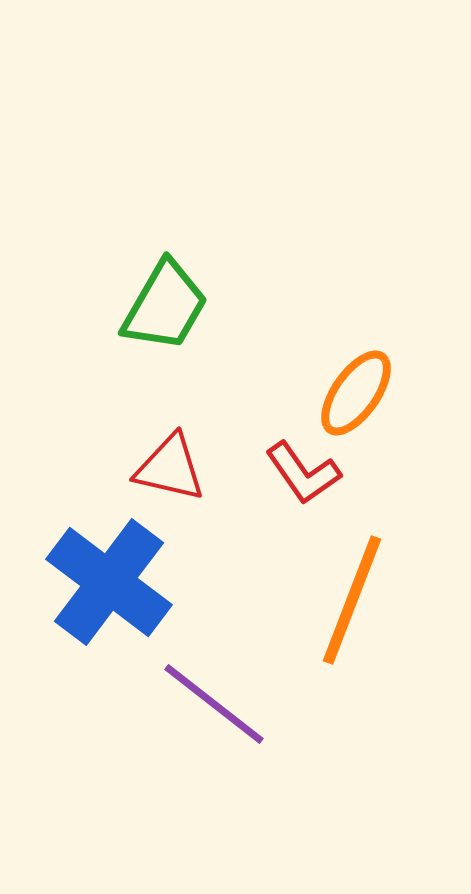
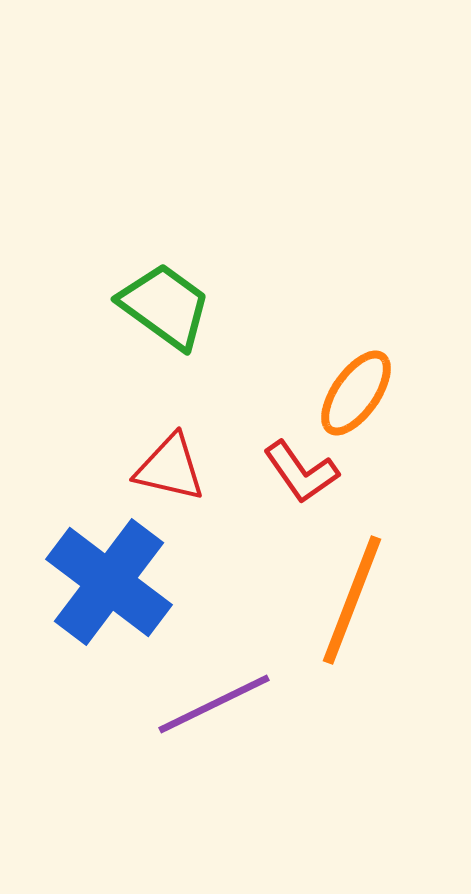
green trapezoid: rotated 84 degrees counterclockwise
red L-shape: moved 2 px left, 1 px up
purple line: rotated 64 degrees counterclockwise
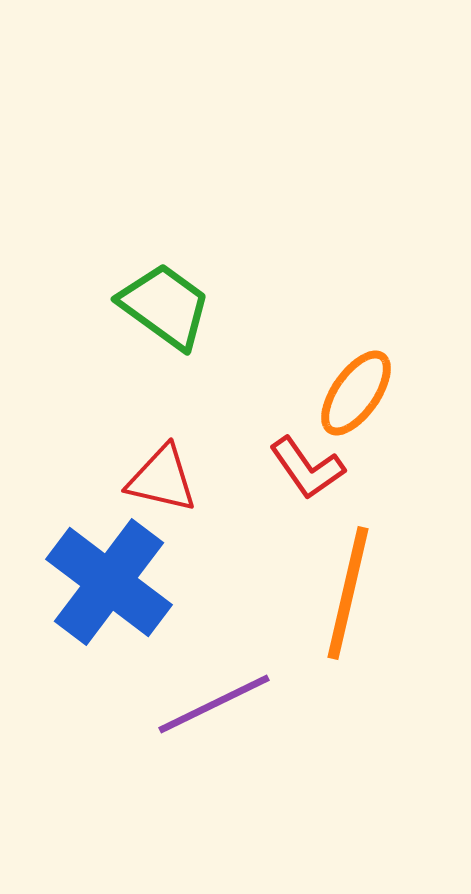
red triangle: moved 8 px left, 11 px down
red L-shape: moved 6 px right, 4 px up
orange line: moved 4 px left, 7 px up; rotated 8 degrees counterclockwise
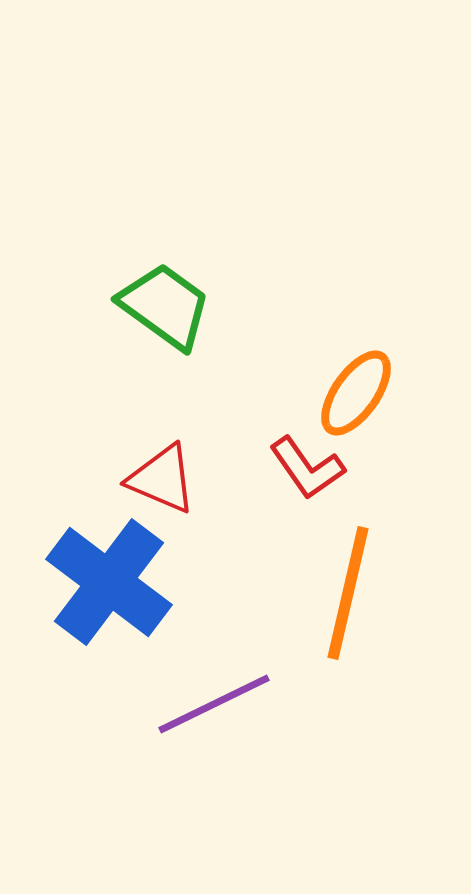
red triangle: rotated 10 degrees clockwise
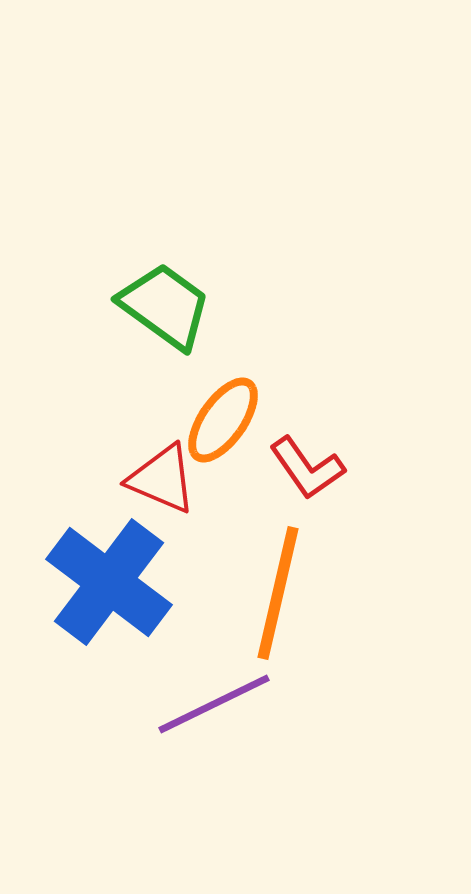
orange ellipse: moved 133 px left, 27 px down
orange line: moved 70 px left
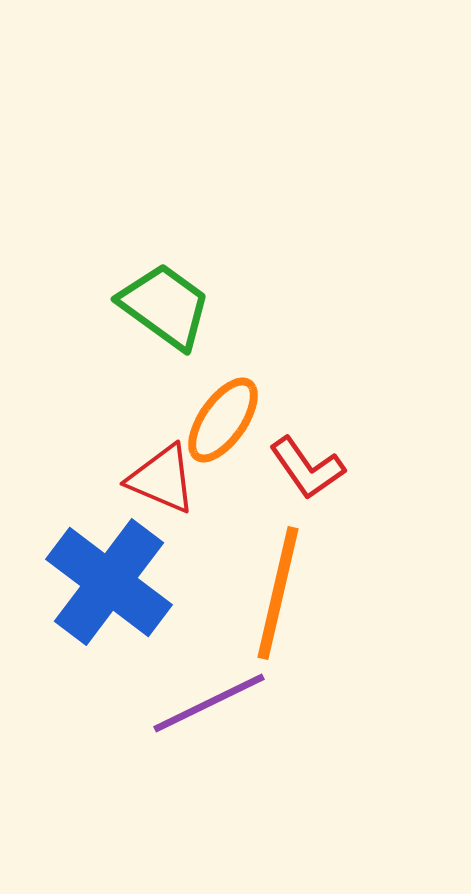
purple line: moved 5 px left, 1 px up
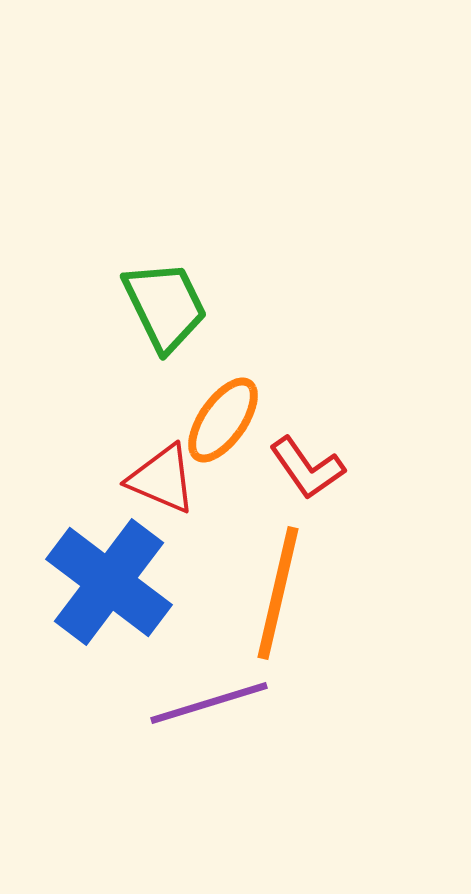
green trapezoid: rotated 28 degrees clockwise
purple line: rotated 9 degrees clockwise
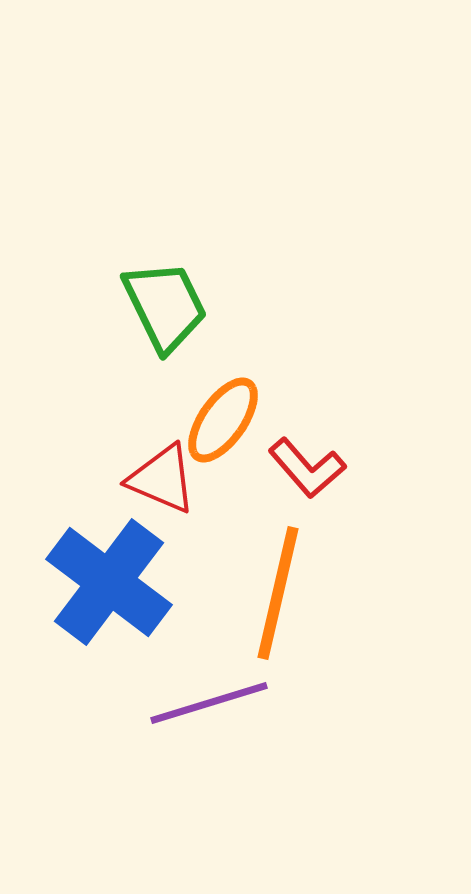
red L-shape: rotated 6 degrees counterclockwise
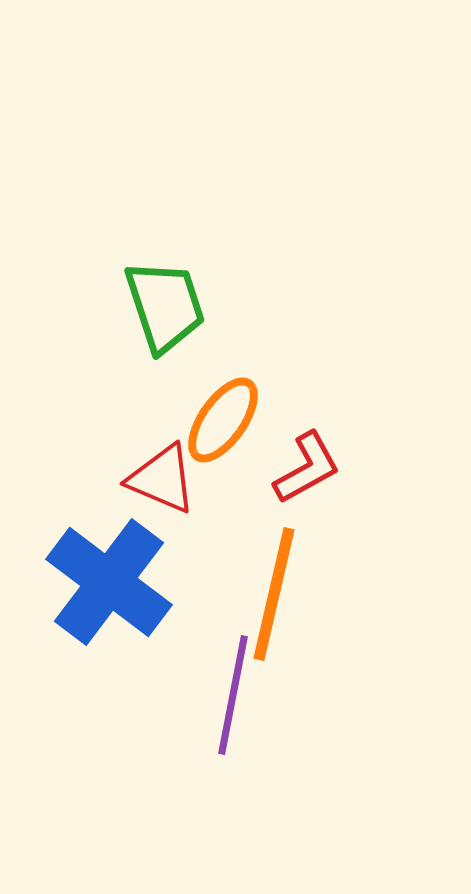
green trapezoid: rotated 8 degrees clockwise
red L-shape: rotated 78 degrees counterclockwise
orange line: moved 4 px left, 1 px down
purple line: moved 24 px right, 8 px up; rotated 62 degrees counterclockwise
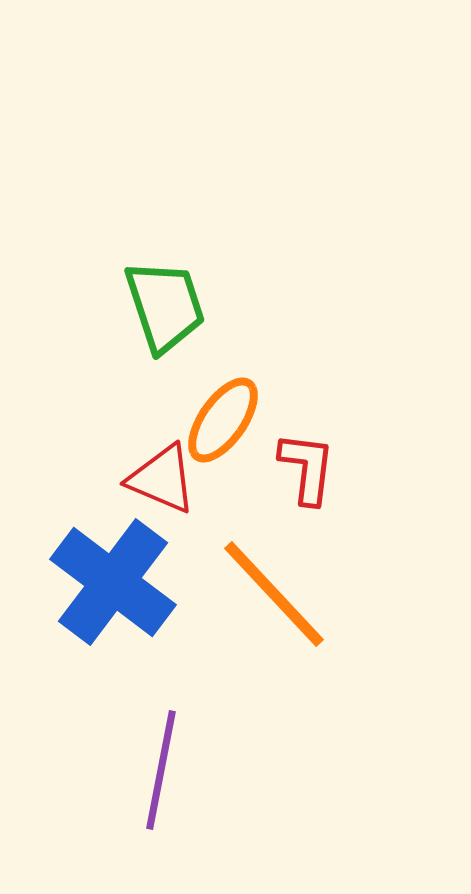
red L-shape: rotated 54 degrees counterclockwise
blue cross: moved 4 px right
orange line: rotated 56 degrees counterclockwise
purple line: moved 72 px left, 75 px down
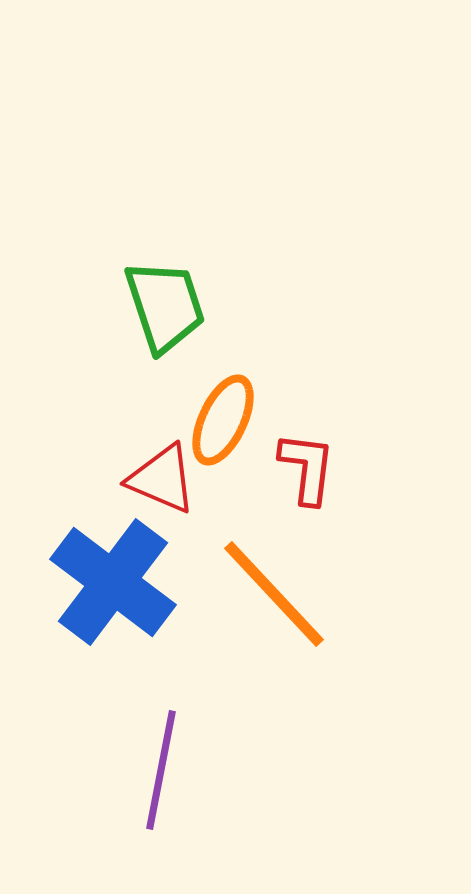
orange ellipse: rotated 10 degrees counterclockwise
